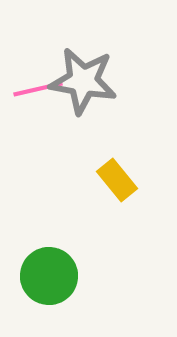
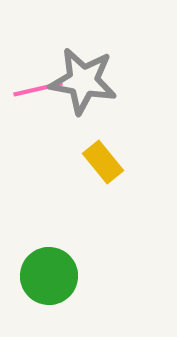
yellow rectangle: moved 14 px left, 18 px up
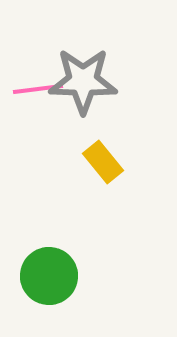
gray star: rotated 8 degrees counterclockwise
pink line: rotated 6 degrees clockwise
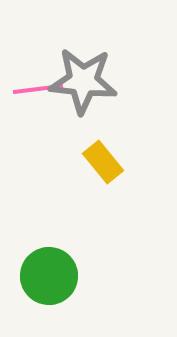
gray star: rotated 4 degrees clockwise
